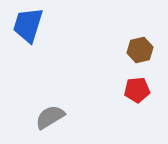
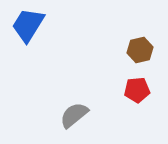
blue trapezoid: rotated 15 degrees clockwise
gray semicircle: moved 24 px right, 2 px up; rotated 8 degrees counterclockwise
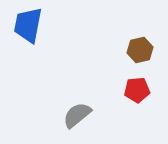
blue trapezoid: rotated 21 degrees counterclockwise
gray semicircle: moved 3 px right
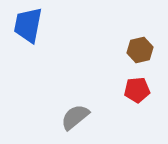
gray semicircle: moved 2 px left, 2 px down
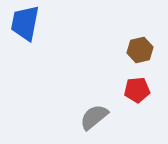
blue trapezoid: moved 3 px left, 2 px up
gray semicircle: moved 19 px right
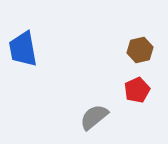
blue trapezoid: moved 2 px left, 26 px down; rotated 21 degrees counterclockwise
red pentagon: rotated 20 degrees counterclockwise
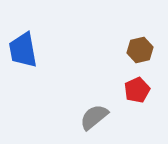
blue trapezoid: moved 1 px down
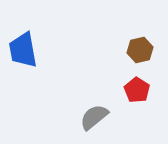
red pentagon: rotated 15 degrees counterclockwise
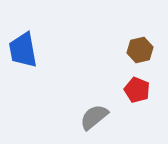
red pentagon: rotated 10 degrees counterclockwise
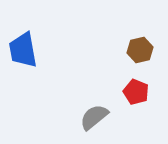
red pentagon: moved 1 px left, 2 px down
